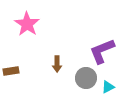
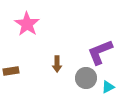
purple L-shape: moved 2 px left, 1 px down
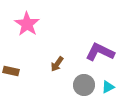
purple L-shape: rotated 48 degrees clockwise
brown arrow: rotated 35 degrees clockwise
brown rectangle: rotated 21 degrees clockwise
gray circle: moved 2 px left, 7 px down
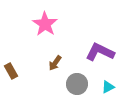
pink star: moved 18 px right
brown arrow: moved 2 px left, 1 px up
brown rectangle: rotated 49 degrees clockwise
gray circle: moved 7 px left, 1 px up
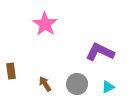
brown arrow: moved 10 px left, 21 px down; rotated 112 degrees clockwise
brown rectangle: rotated 21 degrees clockwise
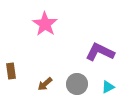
brown arrow: rotated 98 degrees counterclockwise
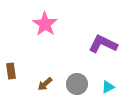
purple L-shape: moved 3 px right, 8 px up
